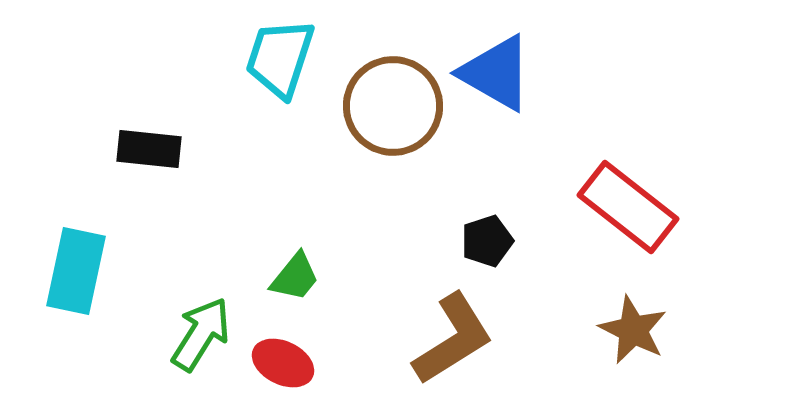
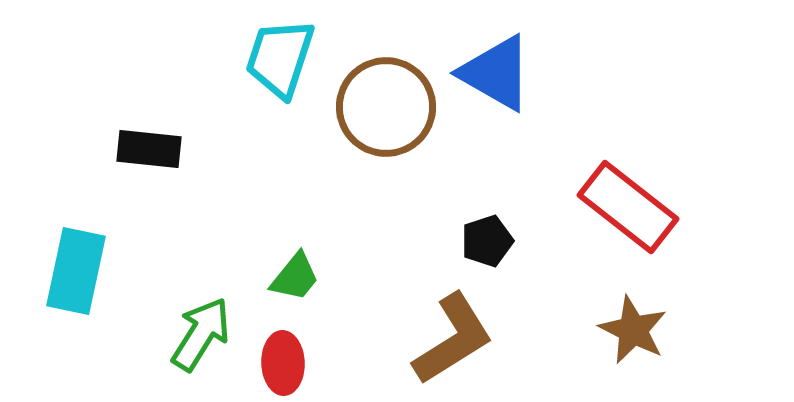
brown circle: moved 7 px left, 1 px down
red ellipse: rotated 62 degrees clockwise
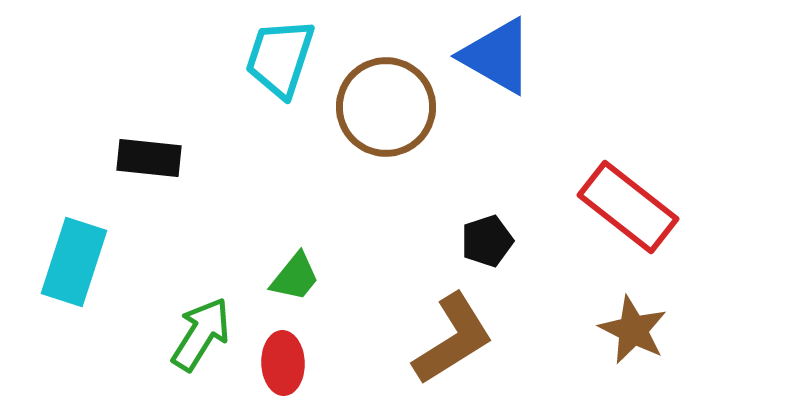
blue triangle: moved 1 px right, 17 px up
black rectangle: moved 9 px down
cyan rectangle: moved 2 px left, 9 px up; rotated 6 degrees clockwise
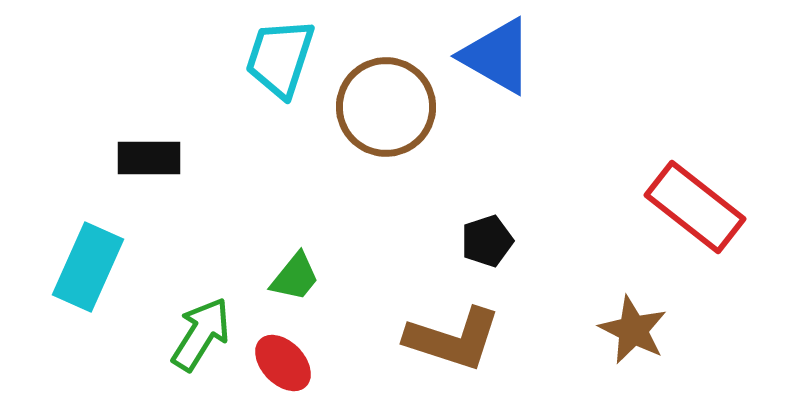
black rectangle: rotated 6 degrees counterclockwise
red rectangle: moved 67 px right
cyan rectangle: moved 14 px right, 5 px down; rotated 6 degrees clockwise
brown L-shape: rotated 50 degrees clockwise
red ellipse: rotated 42 degrees counterclockwise
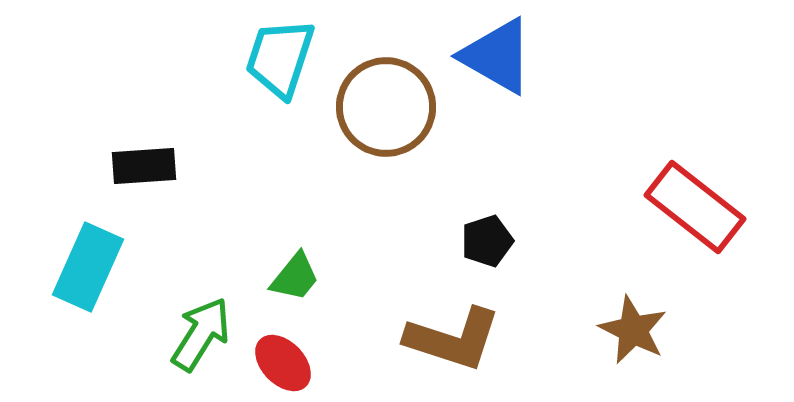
black rectangle: moved 5 px left, 8 px down; rotated 4 degrees counterclockwise
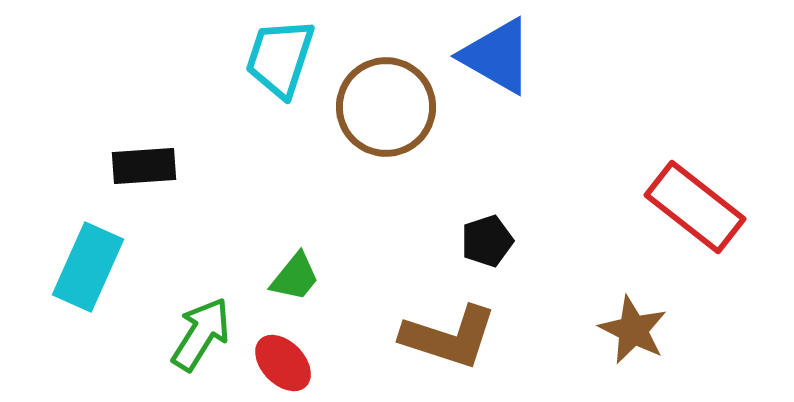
brown L-shape: moved 4 px left, 2 px up
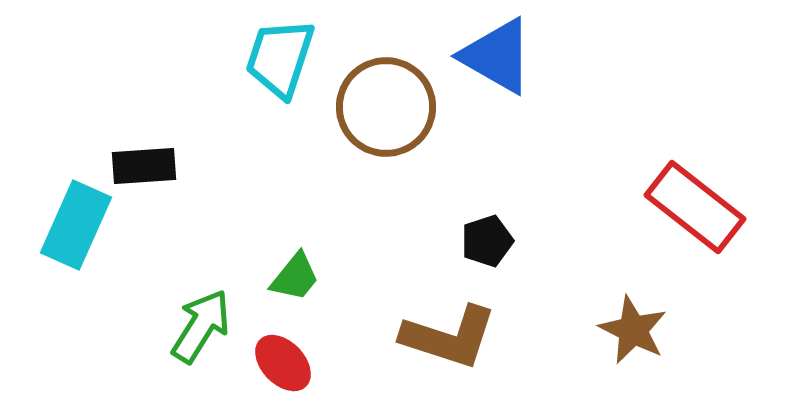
cyan rectangle: moved 12 px left, 42 px up
green arrow: moved 8 px up
